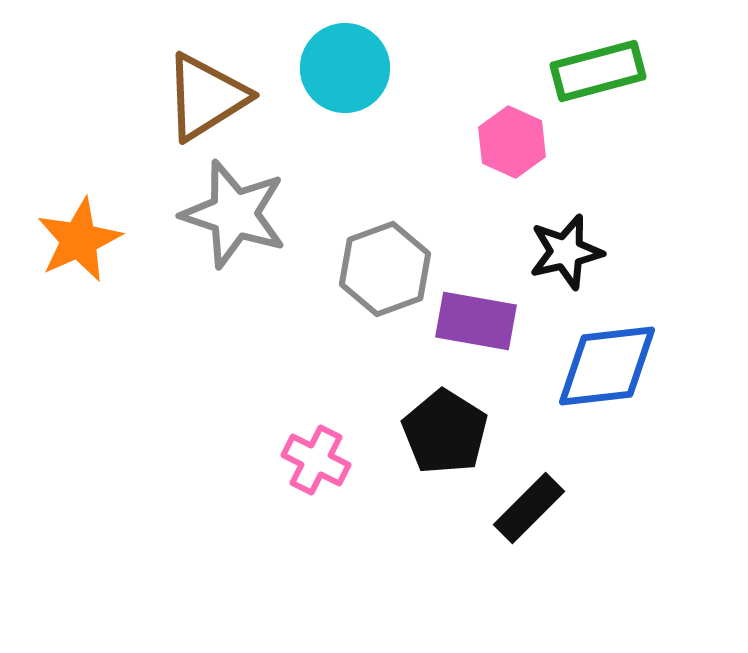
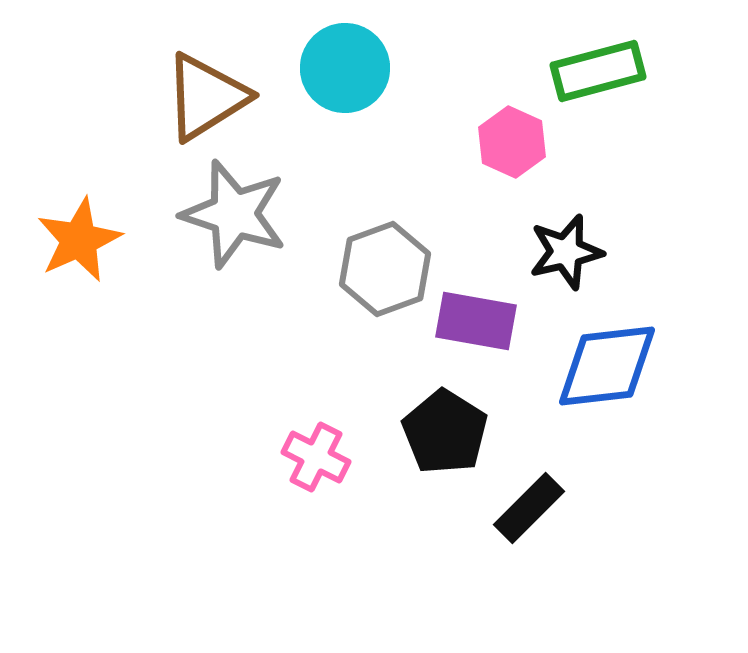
pink cross: moved 3 px up
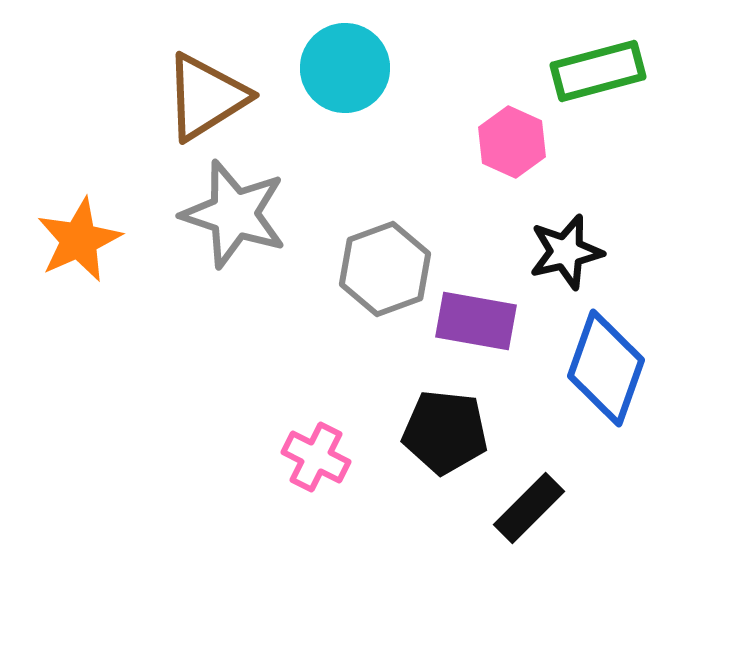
blue diamond: moved 1 px left, 2 px down; rotated 64 degrees counterclockwise
black pentagon: rotated 26 degrees counterclockwise
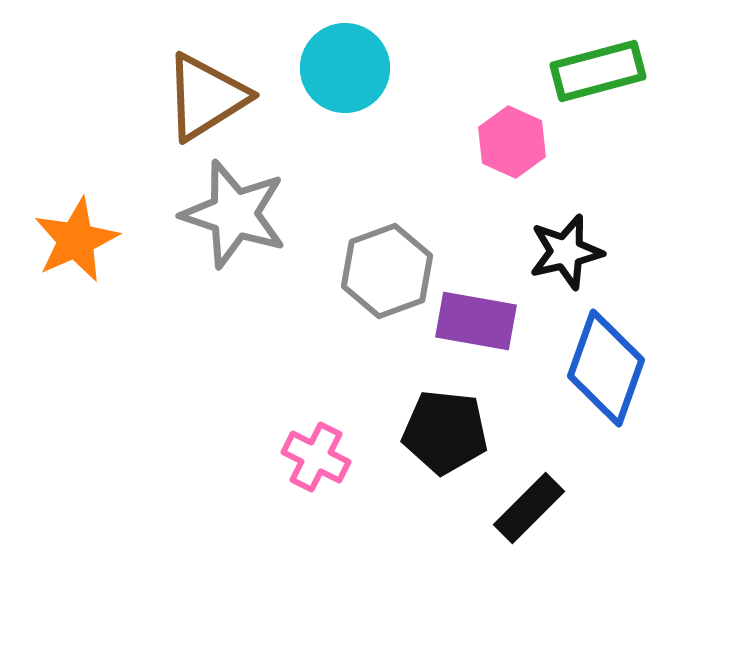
orange star: moved 3 px left
gray hexagon: moved 2 px right, 2 px down
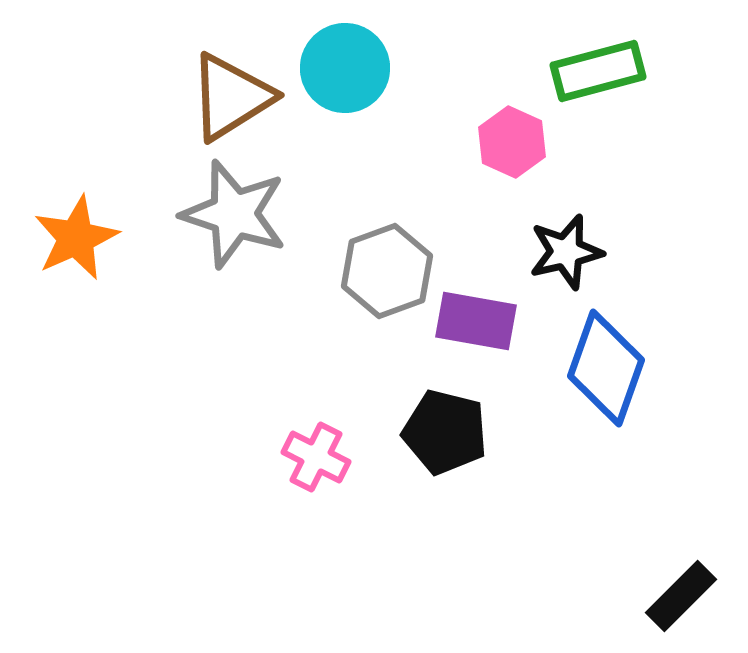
brown triangle: moved 25 px right
orange star: moved 2 px up
black pentagon: rotated 8 degrees clockwise
black rectangle: moved 152 px right, 88 px down
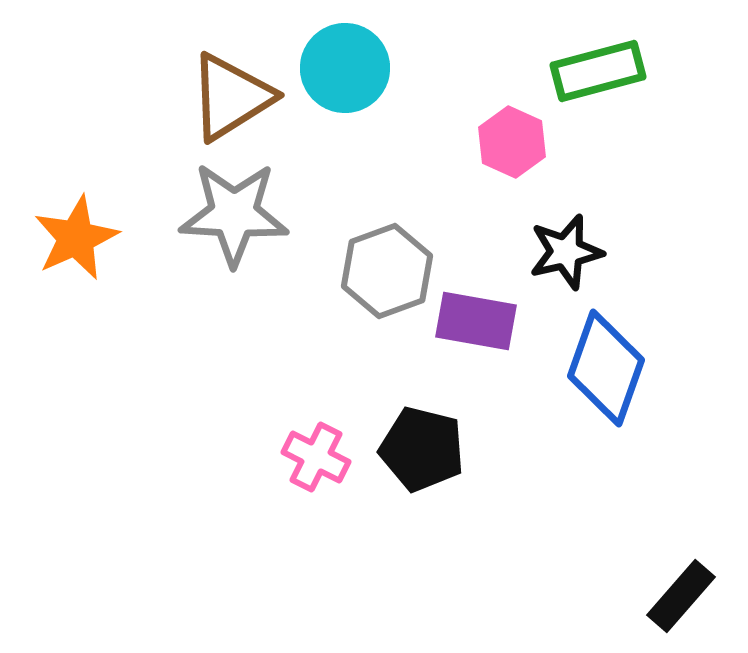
gray star: rotated 15 degrees counterclockwise
black pentagon: moved 23 px left, 17 px down
black rectangle: rotated 4 degrees counterclockwise
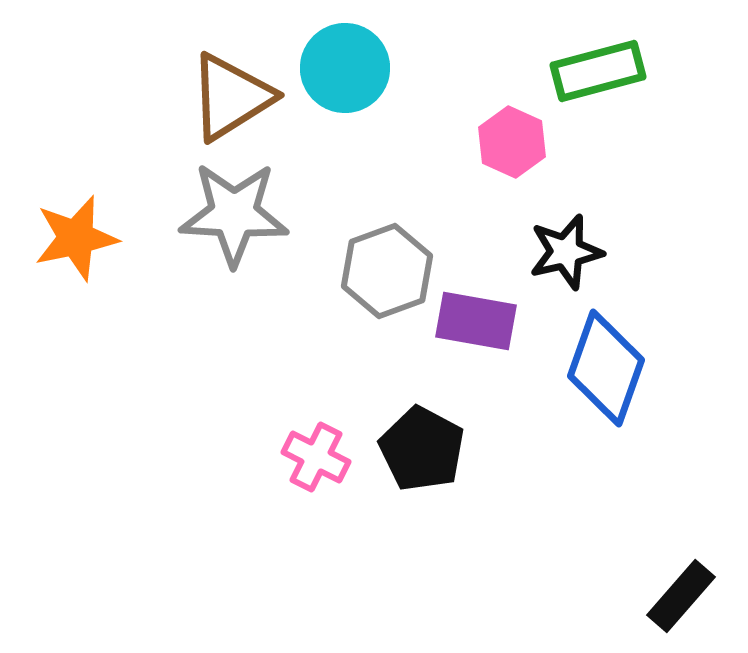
orange star: rotated 12 degrees clockwise
black pentagon: rotated 14 degrees clockwise
